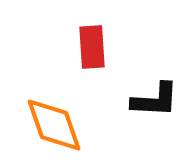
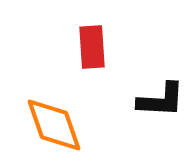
black L-shape: moved 6 px right
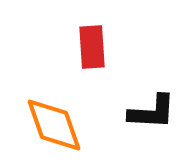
black L-shape: moved 9 px left, 12 px down
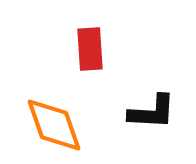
red rectangle: moved 2 px left, 2 px down
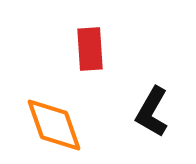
black L-shape: rotated 117 degrees clockwise
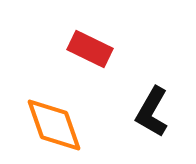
red rectangle: rotated 60 degrees counterclockwise
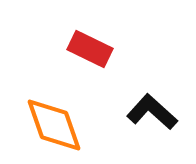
black L-shape: rotated 102 degrees clockwise
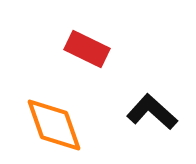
red rectangle: moved 3 px left
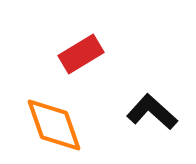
red rectangle: moved 6 px left, 5 px down; rotated 57 degrees counterclockwise
